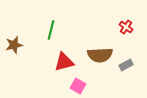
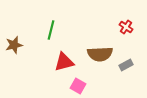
brown semicircle: moved 1 px up
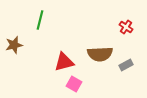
green line: moved 11 px left, 10 px up
pink square: moved 4 px left, 2 px up
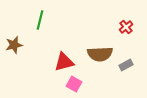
red cross: rotated 16 degrees clockwise
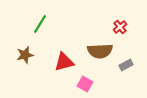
green line: moved 4 px down; rotated 18 degrees clockwise
red cross: moved 6 px left
brown star: moved 11 px right, 10 px down
brown semicircle: moved 3 px up
pink square: moved 11 px right
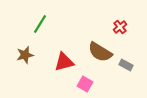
brown semicircle: moved 1 px down; rotated 35 degrees clockwise
gray rectangle: rotated 56 degrees clockwise
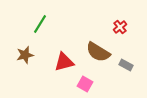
brown semicircle: moved 2 px left
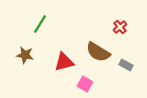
brown star: rotated 24 degrees clockwise
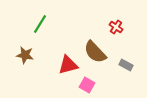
red cross: moved 4 px left; rotated 16 degrees counterclockwise
brown semicircle: moved 3 px left; rotated 15 degrees clockwise
red triangle: moved 4 px right, 3 px down
pink square: moved 2 px right, 1 px down
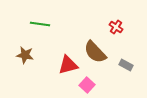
green line: rotated 66 degrees clockwise
pink square: rotated 14 degrees clockwise
